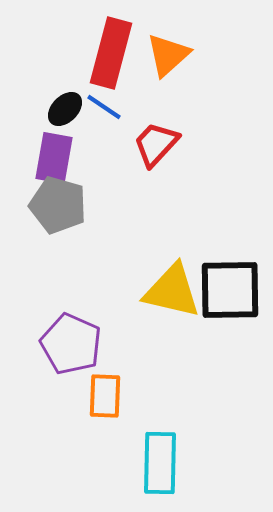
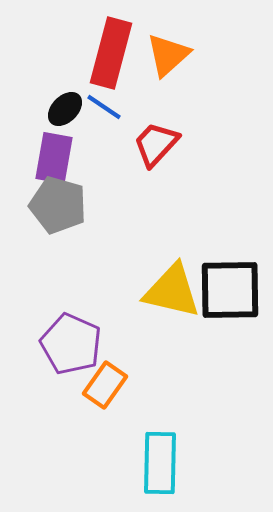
orange rectangle: moved 11 px up; rotated 33 degrees clockwise
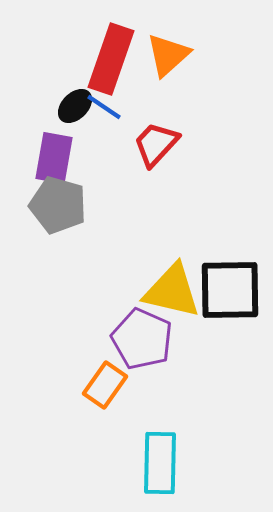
red rectangle: moved 6 px down; rotated 4 degrees clockwise
black ellipse: moved 10 px right, 3 px up
purple pentagon: moved 71 px right, 5 px up
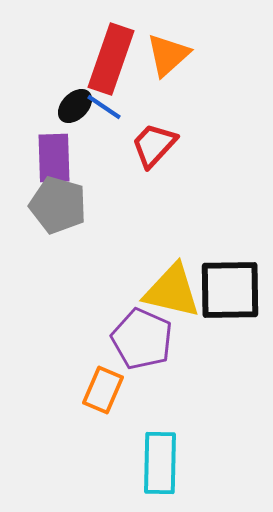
red trapezoid: moved 2 px left, 1 px down
purple rectangle: rotated 12 degrees counterclockwise
orange rectangle: moved 2 px left, 5 px down; rotated 12 degrees counterclockwise
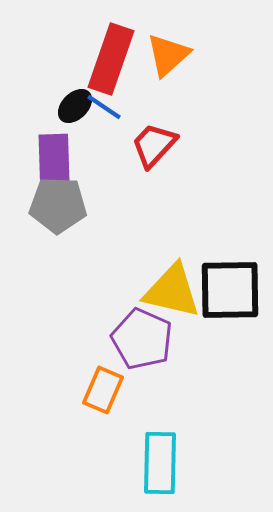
gray pentagon: rotated 14 degrees counterclockwise
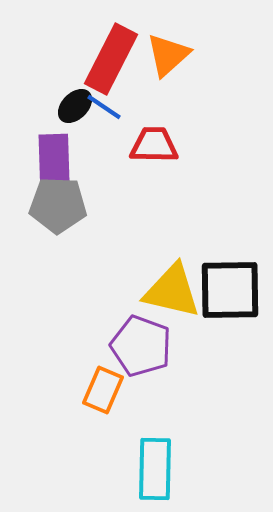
red rectangle: rotated 8 degrees clockwise
red trapezoid: rotated 48 degrees clockwise
purple pentagon: moved 1 px left, 7 px down; rotated 4 degrees counterclockwise
cyan rectangle: moved 5 px left, 6 px down
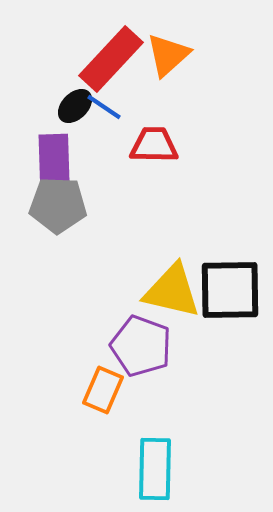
red rectangle: rotated 16 degrees clockwise
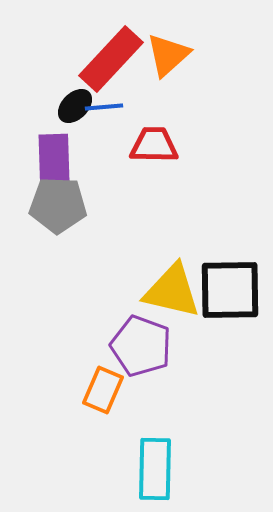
blue line: rotated 39 degrees counterclockwise
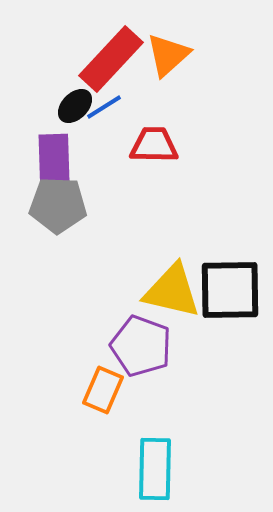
blue line: rotated 27 degrees counterclockwise
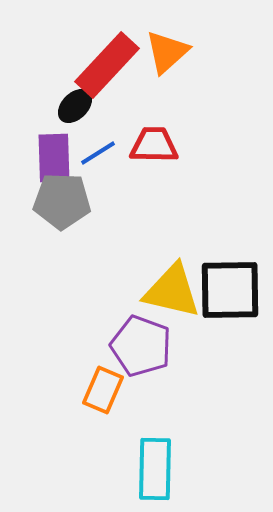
orange triangle: moved 1 px left, 3 px up
red rectangle: moved 4 px left, 6 px down
blue line: moved 6 px left, 46 px down
gray pentagon: moved 4 px right, 4 px up
